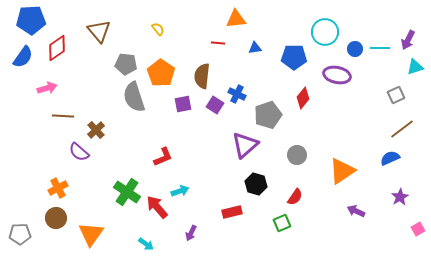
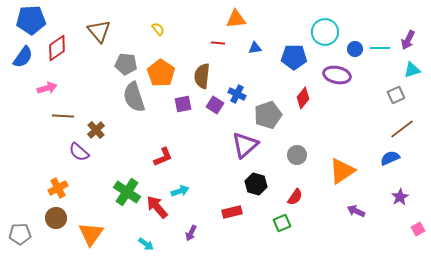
cyan triangle at (415, 67): moved 3 px left, 3 px down
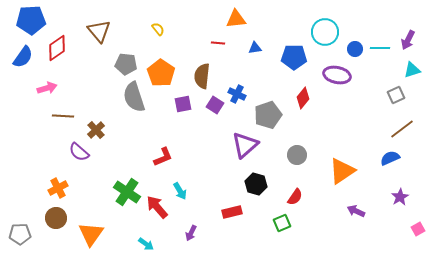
cyan arrow at (180, 191): rotated 78 degrees clockwise
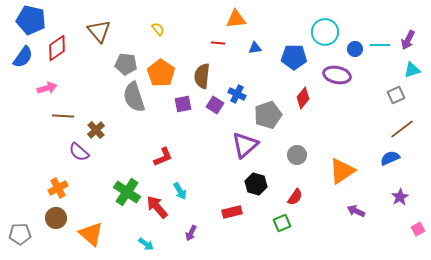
blue pentagon at (31, 20): rotated 16 degrees clockwise
cyan line at (380, 48): moved 3 px up
orange triangle at (91, 234): rotated 24 degrees counterclockwise
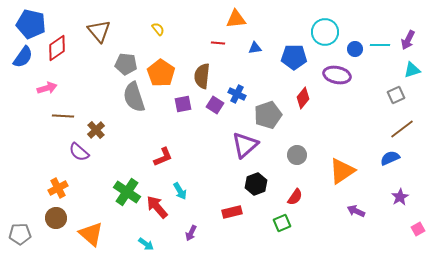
blue pentagon at (31, 20): moved 4 px down
black hexagon at (256, 184): rotated 25 degrees clockwise
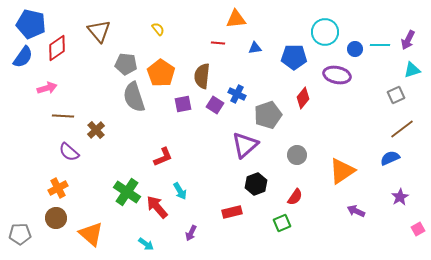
purple semicircle at (79, 152): moved 10 px left
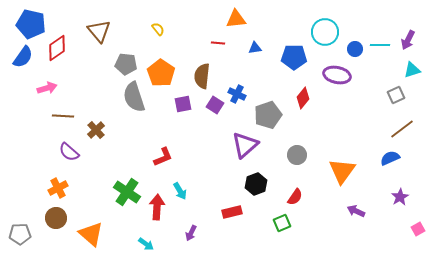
orange triangle at (342, 171): rotated 20 degrees counterclockwise
red arrow at (157, 207): rotated 45 degrees clockwise
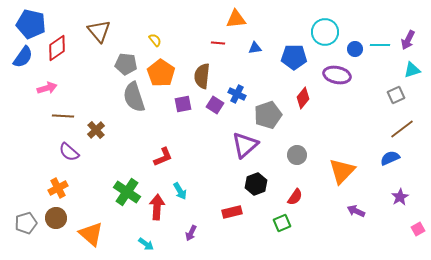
yellow semicircle at (158, 29): moved 3 px left, 11 px down
orange triangle at (342, 171): rotated 8 degrees clockwise
gray pentagon at (20, 234): moved 6 px right, 11 px up; rotated 15 degrees counterclockwise
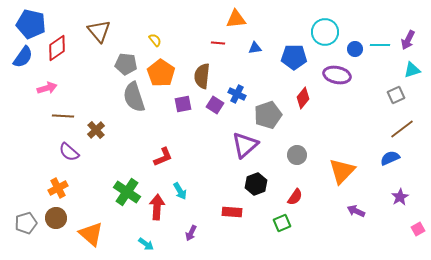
red rectangle at (232, 212): rotated 18 degrees clockwise
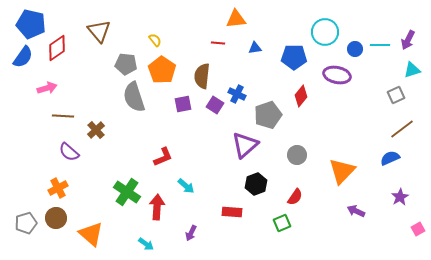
orange pentagon at (161, 73): moved 1 px right, 3 px up
red diamond at (303, 98): moved 2 px left, 2 px up
cyan arrow at (180, 191): moved 6 px right, 5 px up; rotated 18 degrees counterclockwise
